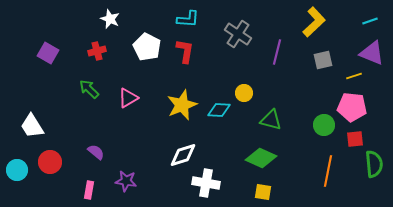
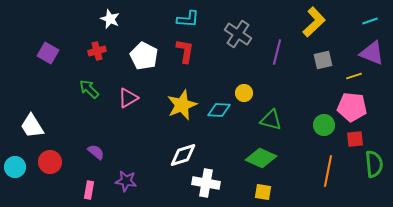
white pentagon: moved 3 px left, 9 px down
cyan circle: moved 2 px left, 3 px up
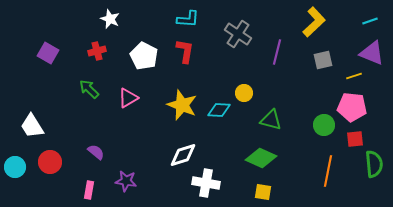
yellow star: rotated 28 degrees counterclockwise
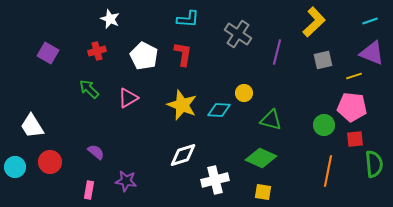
red L-shape: moved 2 px left, 3 px down
white cross: moved 9 px right, 3 px up; rotated 24 degrees counterclockwise
